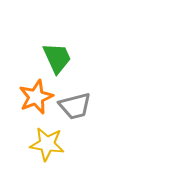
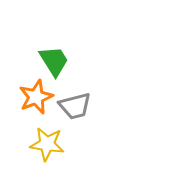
green trapezoid: moved 3 px left, 3 px down; rotated 8 degrees counterclockwise
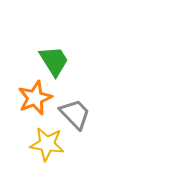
orange star: moved 1 px left, 1 px down
gray trapezoid: moved 8 px down; rotated 120 degrees counterclockwise
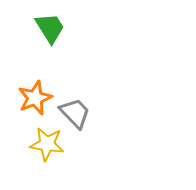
green trapezoid: moved 4 px left, 33 px up
gray trapezoid: moved 1 px up
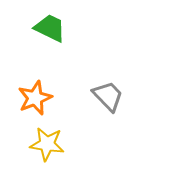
green trapezoid: rotated 32 degrees counterclockwise
gray trapezoid: moved 33 px right, 17 px up
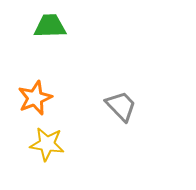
green trapezoid: moved 2 px up; rotated 28 degrees counterclockwise
gray trapezoid: moved 13 px right, 10 px down
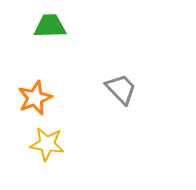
gray trapezoid: moved 17 px up
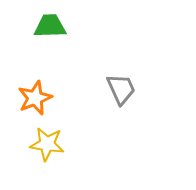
gray trapezoid: rotated 20 degrees clockwise
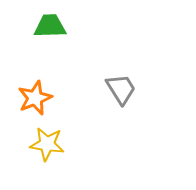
gray trapezoid: rotated 8 degrees counterclockwise
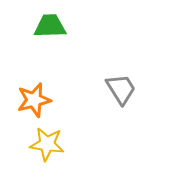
orange star: moved 1 px left, 2 px down; rotated 8 degrees clockwise
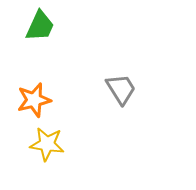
green trapezoid: moved 10 px left; rotated 116 degrees clockwise
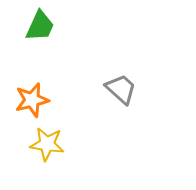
gray trapezoid: rotated 16 degrees counterclockwise
orange star: moved 2 px left
